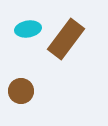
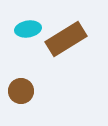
brown rectangle: rotated 21 degrees clockwise
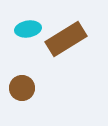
brown circle: moved 1 px right, 3 px up
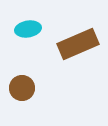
brown rectangle: moved 12 px right, 5 px down; rotated 9 degrees clockwise
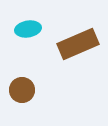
brown circle: moved 2 px down
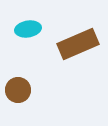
brown circle: moved 4 px left
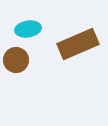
brown circle: moved 2 px left, 30 px up
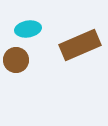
brown rectangle: moved 2 px right, 1 px down
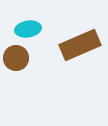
brown circle: moved 2 px up
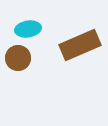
brown circle: moved 2 px right
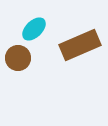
cyan ellipse: moved 6 px right; rotated 35 degrees counterclockwise
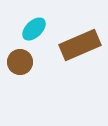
brown circle: moved 2 px right, 4 px down
